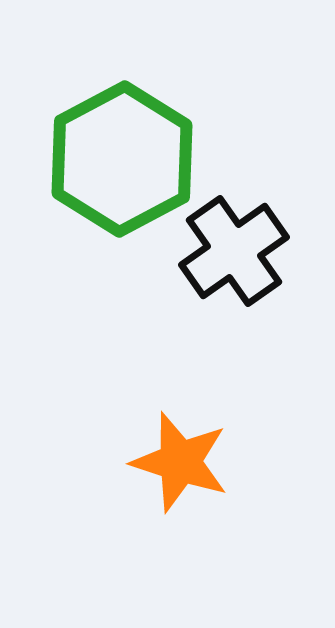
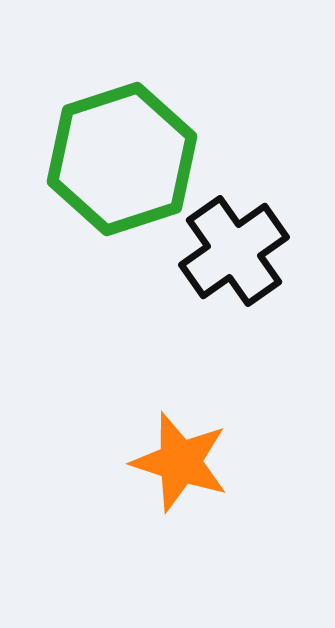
green hexagon: rotated 10 degrees clockwise
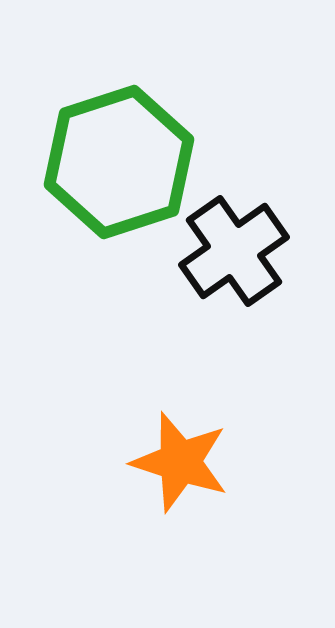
green hexagon: moved 3 px left, 3 px down
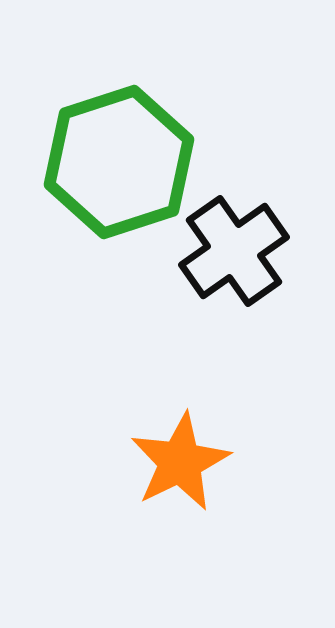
orange star: rotated 28 degrees clockwise
